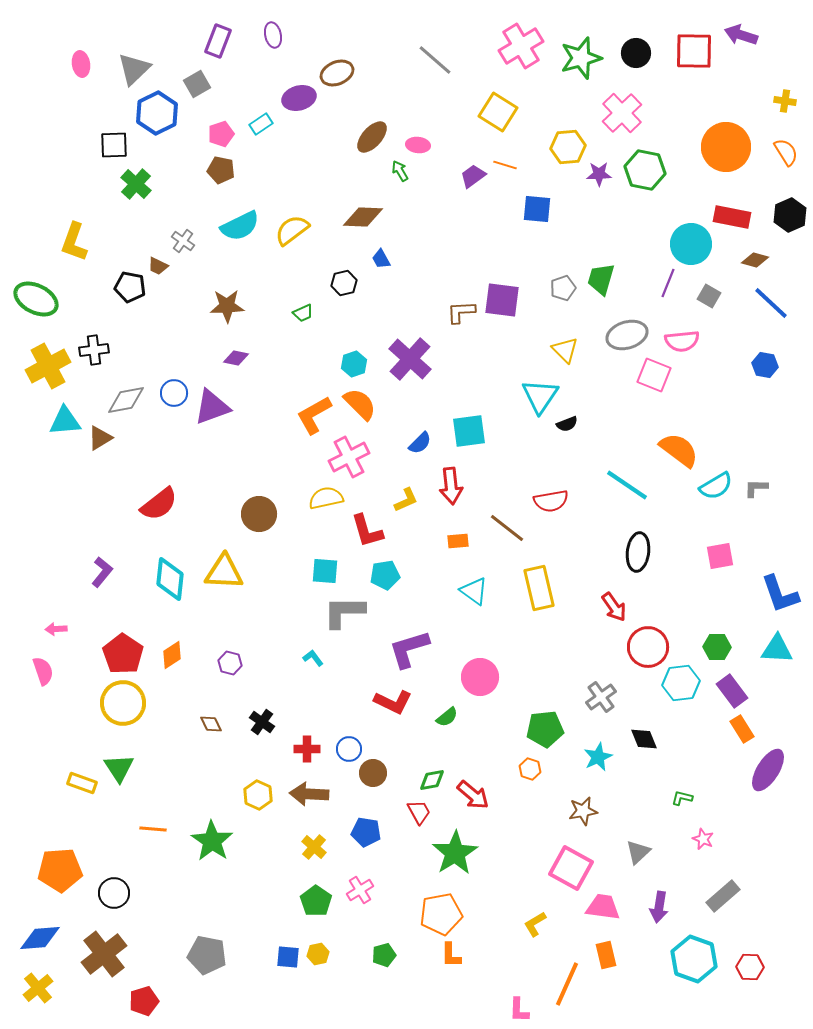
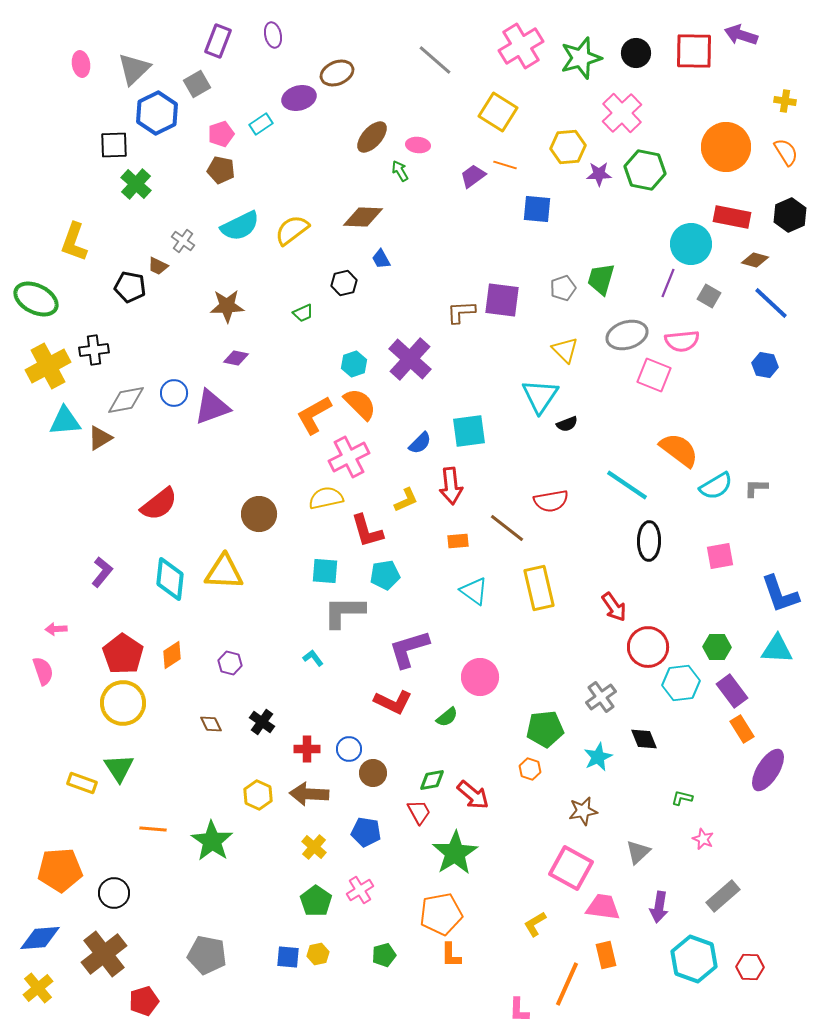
black ellipse at (638, 552): moved 11 px right, 11 px up; rotated 6 degrees counterclockwise
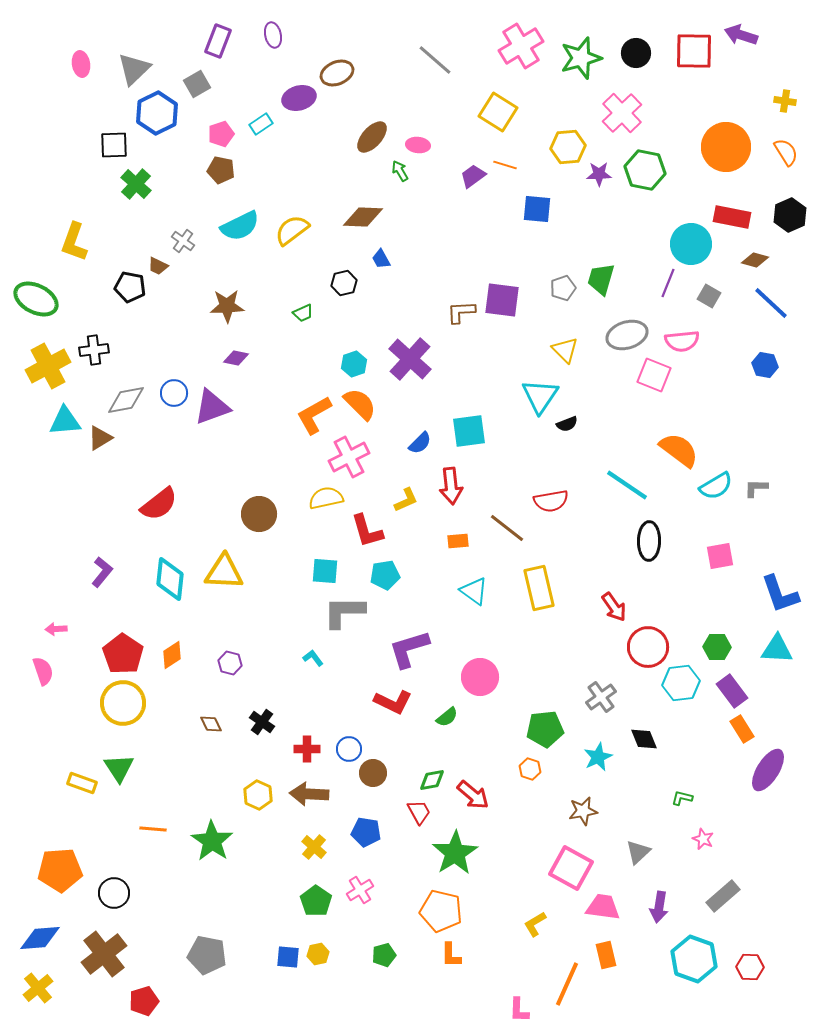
orange pentagon at (441, 914): moved 3 px up; rotated 24 degrees clockwise
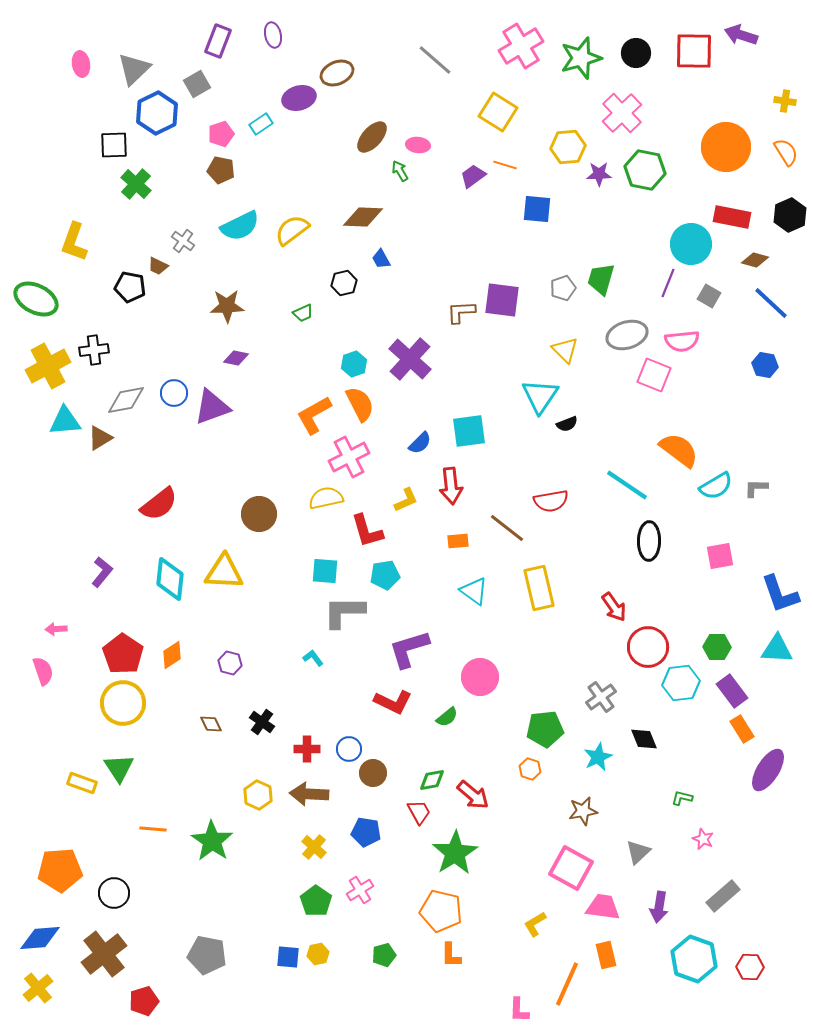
orange semicircle at (360, 404): rotated 18 degrees clockwise
